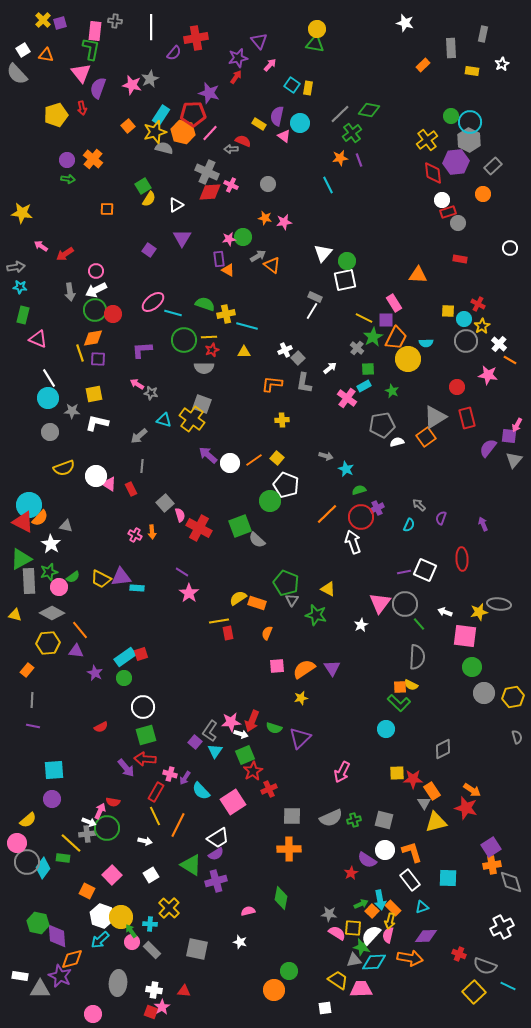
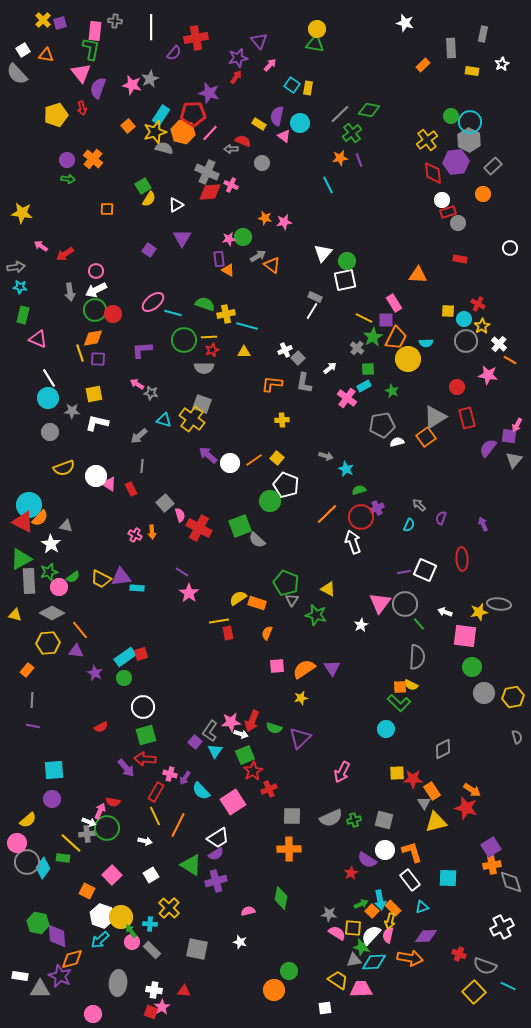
gray circle at (268, 184): moved 6 px left, 21 px up
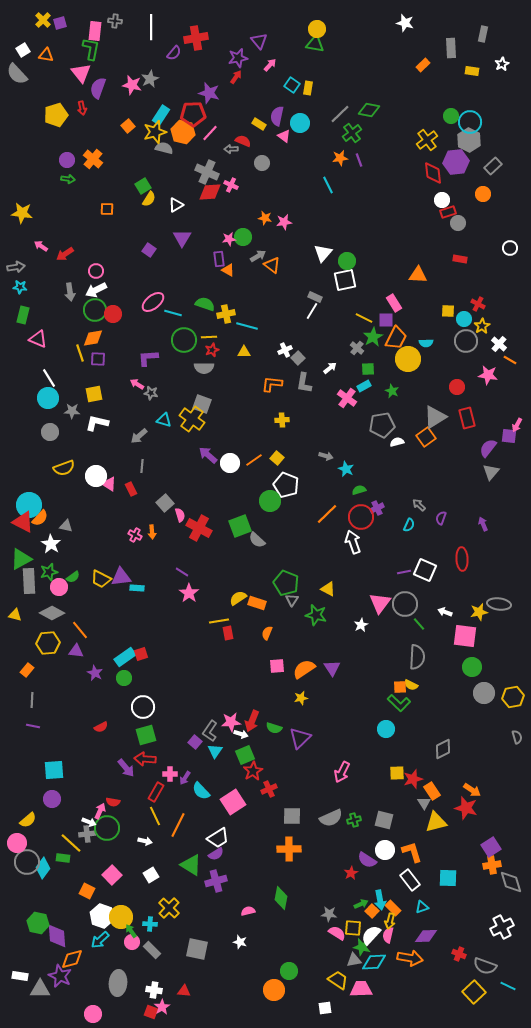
purple L-shape at (142, 350): moved 6 px right, 8 px down
gray triangle at (514, 460): moved 23 px left, 12 px down
pink cross at (170, 774): rotated 16 degrees counterclockwise
red star at (413, 779): rotated 18 degrees counterclockwise
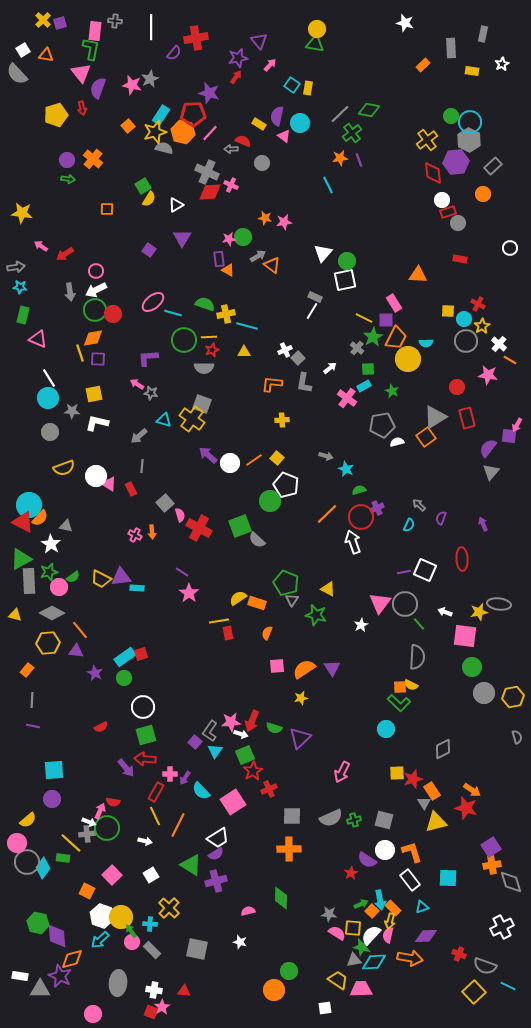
green diamond at (281, 898): rotated 10 degrees counterclockwise
